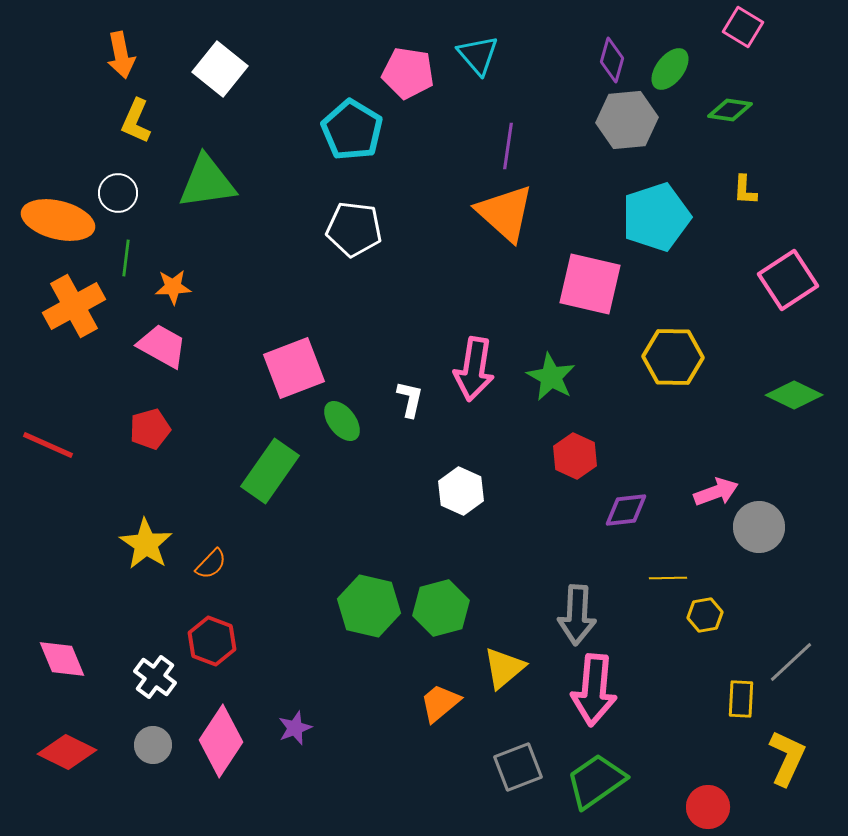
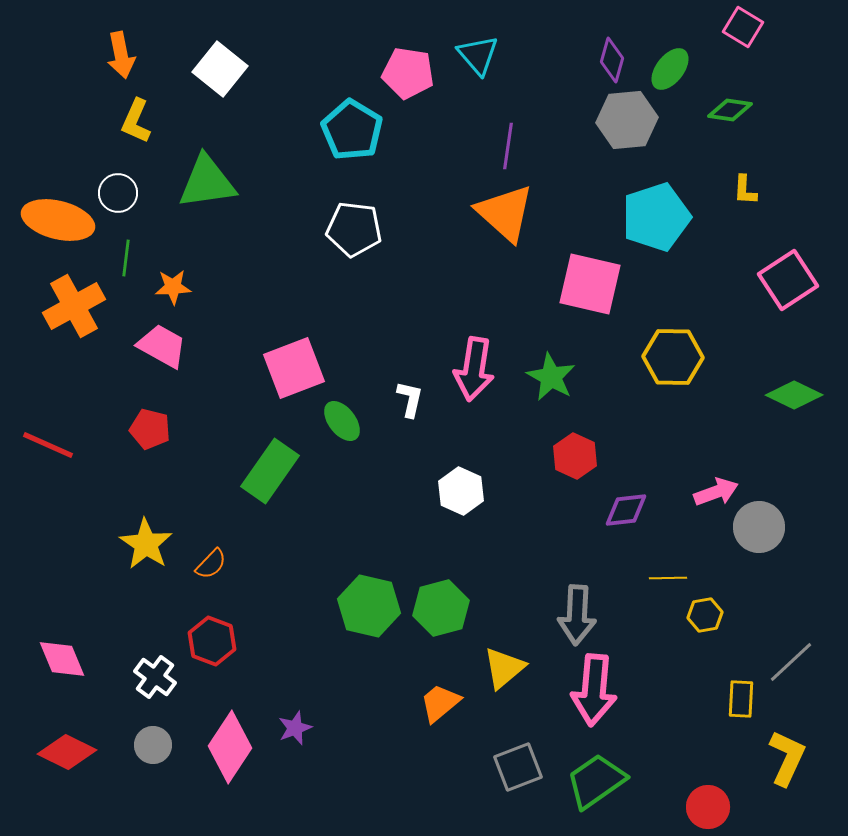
red pentagon at (150, 429): rotated 30 degrees clockwise
pink diamond at (221, 741): moved 9 px right, 6 px down
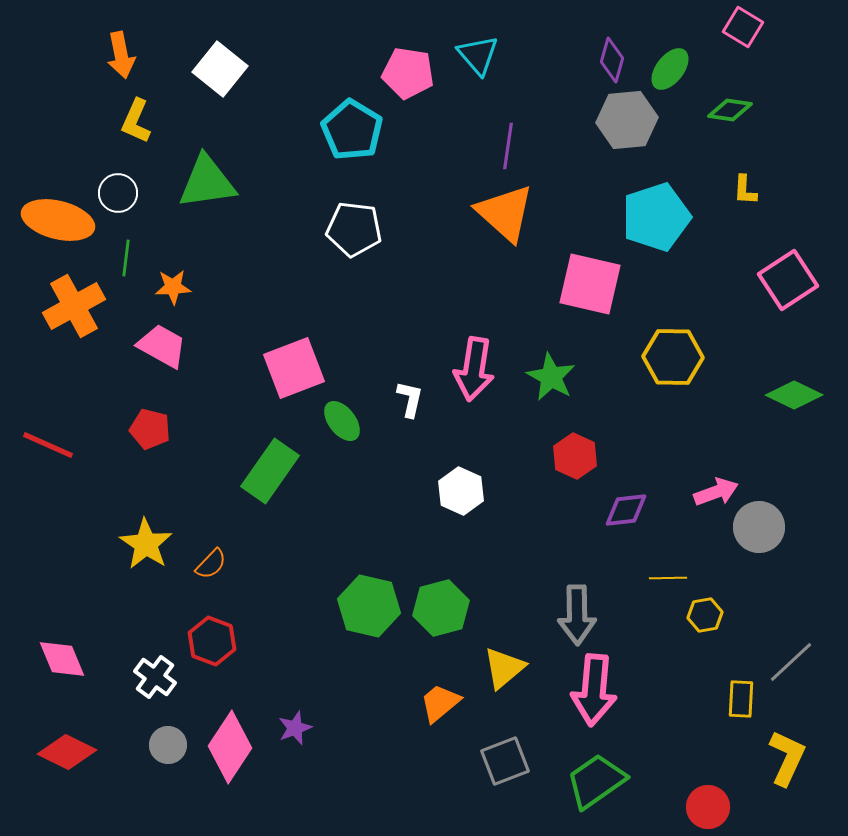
gray arrow at (577, 615): rotated 4 degrees counterclockwise
gray circle at (153, 745): moved 15 px right
gray square at (518, 767): moved 13 px left, 6 px up
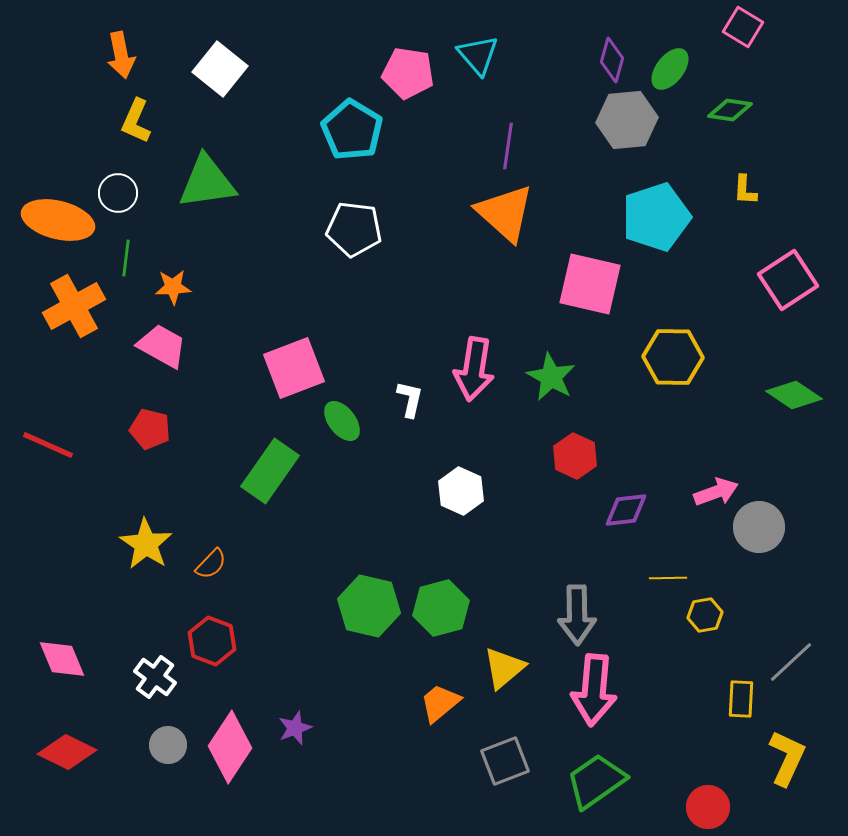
green diamond at (794, 395): rotated 8 degrees clockwise
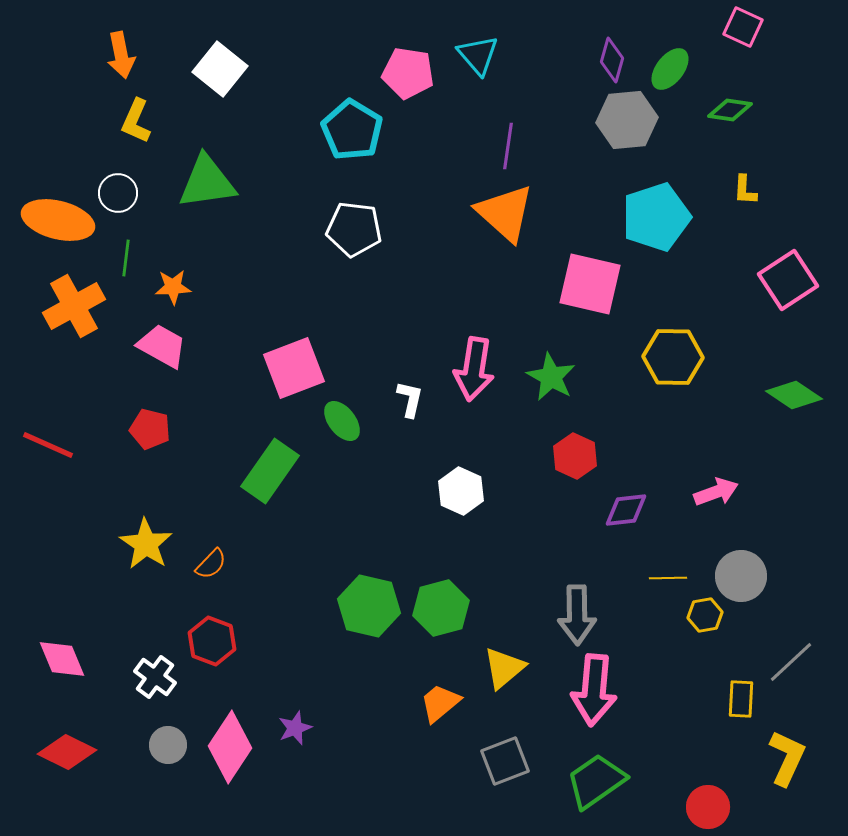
pink square at (743, 27): rotated 6 degrees counterclockwise
gray circle at (759, 527): moved 18 px left, 49 px down
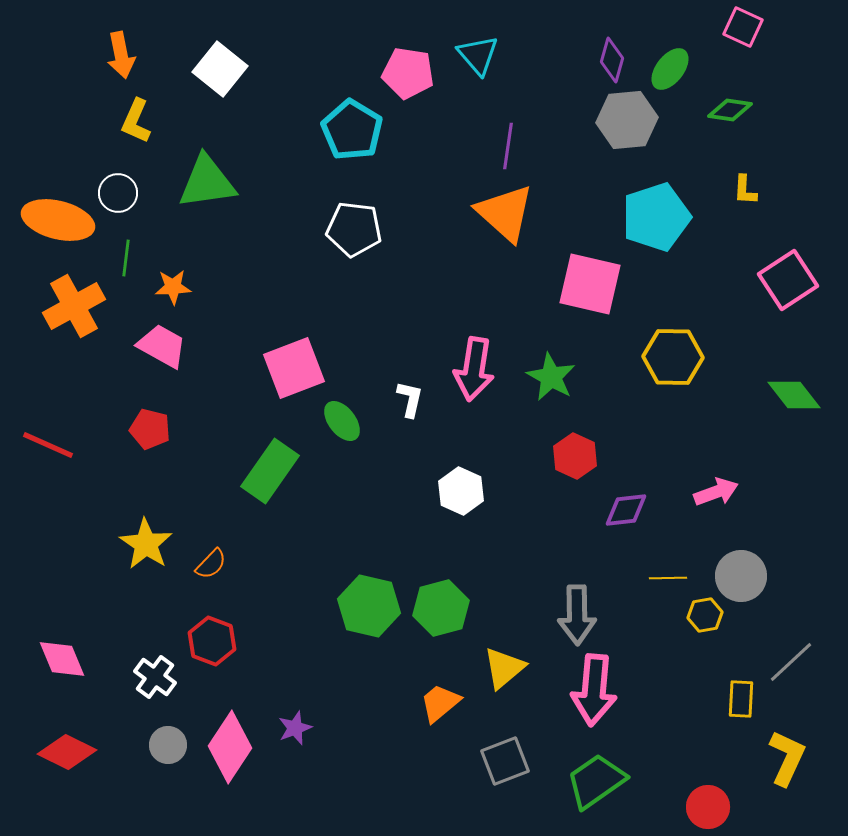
green diamond at (794, 395): rotated 18 degrees clockwise
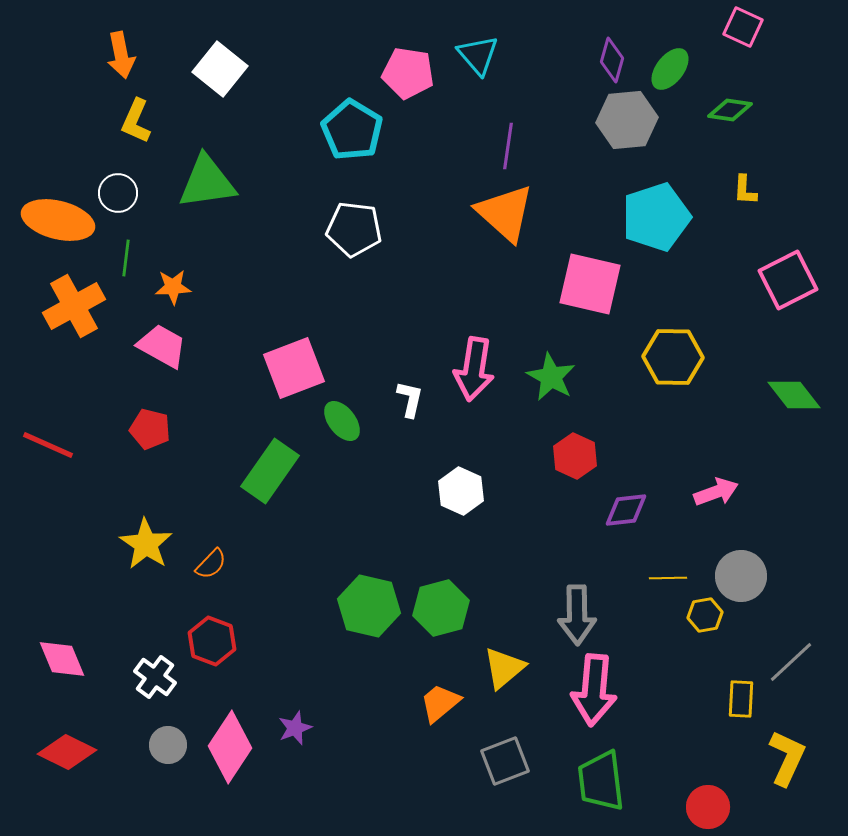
pink square at (788, 280): rotated 6 degrees clockwise
green trapezoid at (596, 781): moved 5 px right; rotated 62 degrees counterclockwise
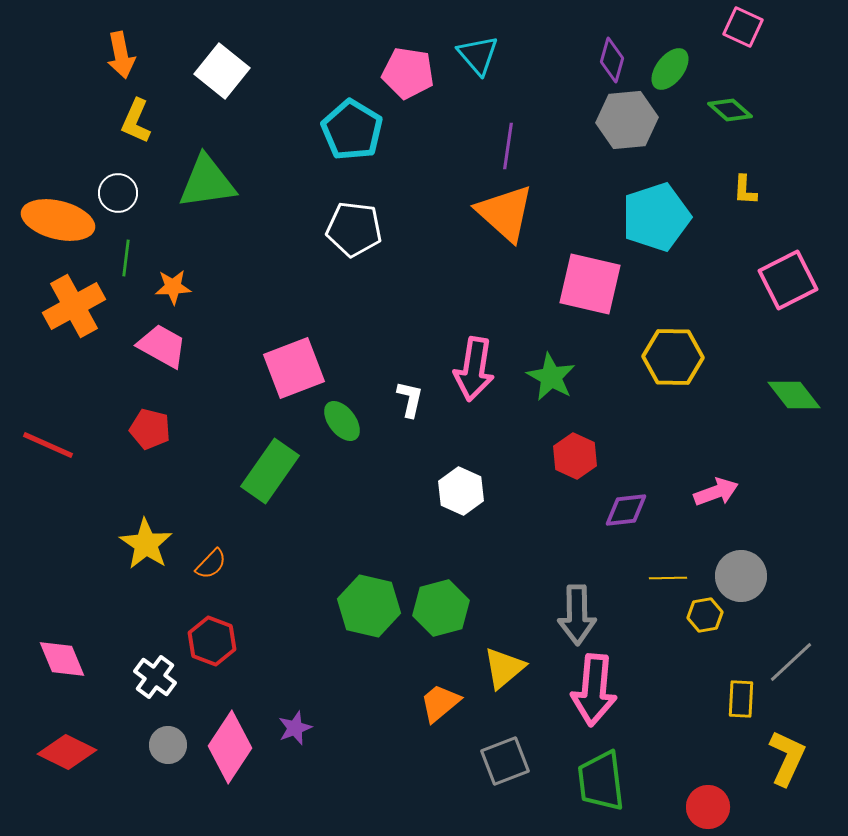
white square at (220, 69): moved 2 px right, 2 px down
green diamond at (730, 110): rotated 33 degrees clockwise
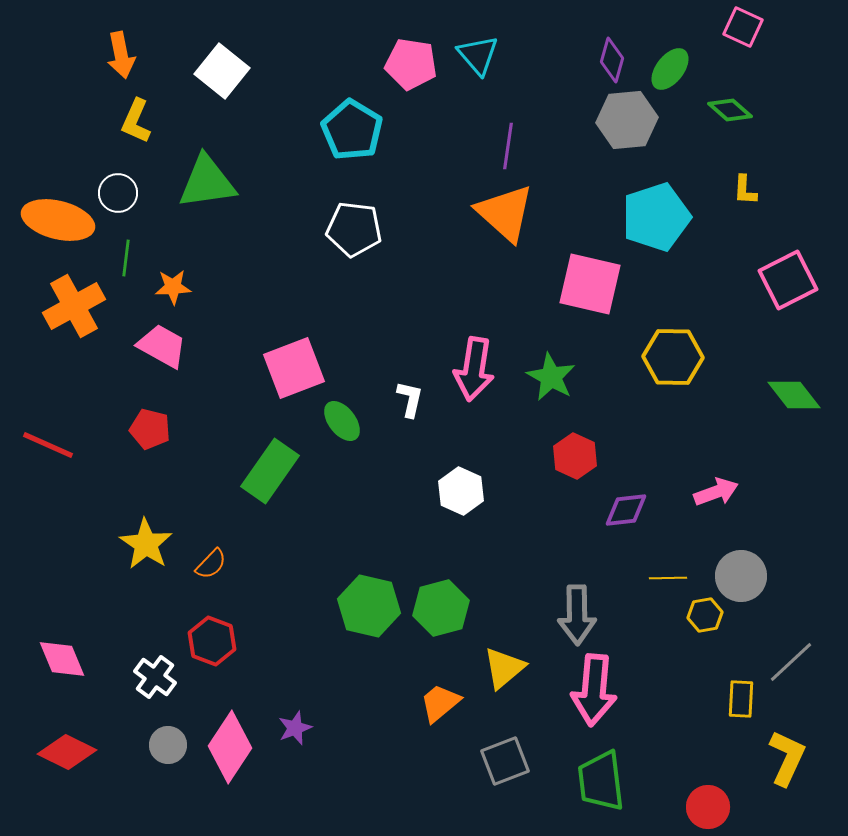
pink pentagon at (408, 73): moved 3 px right, 9 px up
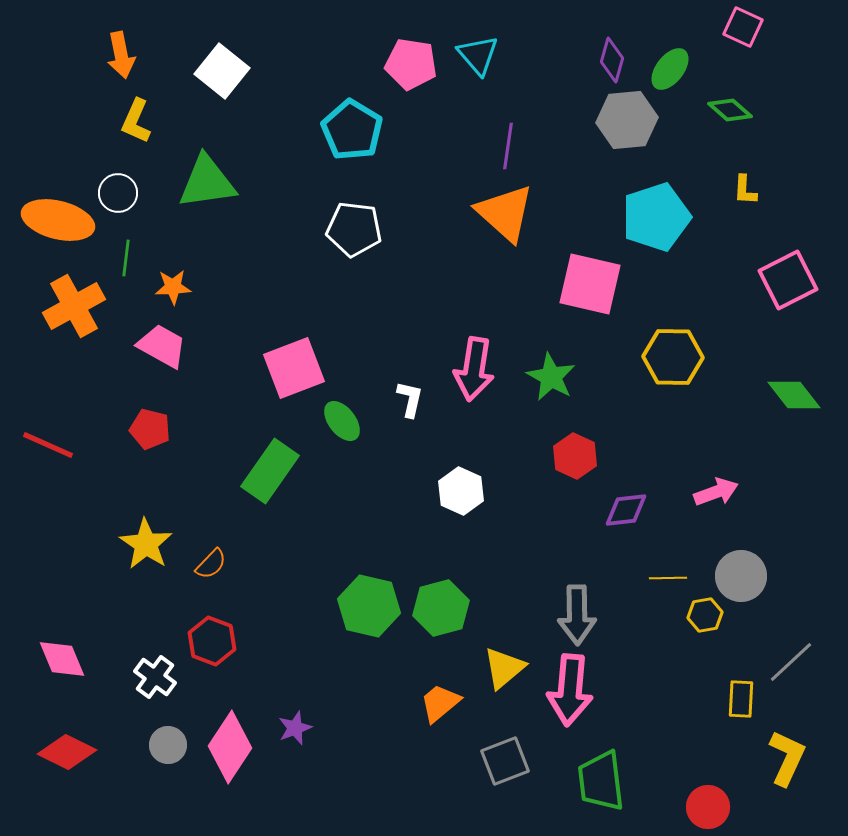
pink arrow at (594, 690): moved 24 px left
